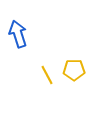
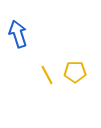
yellow pentagon: moved 1 px right, 2 px down
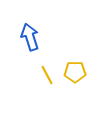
blue arrow: moved 12 px right, 3 px down
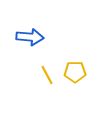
blue arrow: rotated 112 degrees clockwise
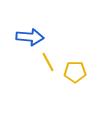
yellow line: moved 1 px right, 13 px up
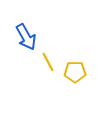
blue arrow: moved 4 px left; rotated 56 degrees clockwise
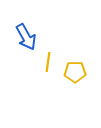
yellow line: rotated 36 degrees clockwise
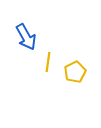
yellow pentagon: rotated 25 degrees counterclockwise
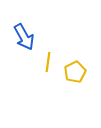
blue arrow: moved 2 px left
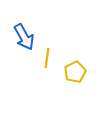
yellow line: moved 1 px left, 4 px up
